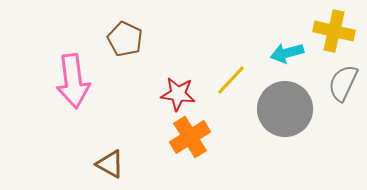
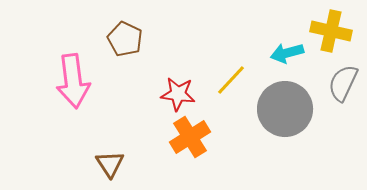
yellow cross: moved 3 px left
brown triangle: rotated 28 degrees clockwise
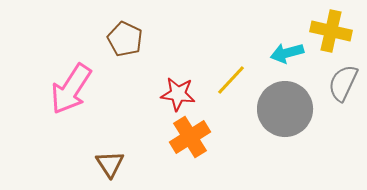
pink arrow: moved 2 px left, 8 px down; rotated 40 degrees clockwise
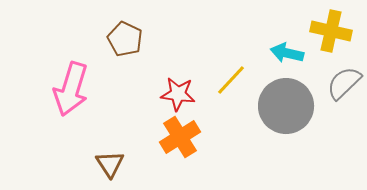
cyan arrow: rotated 28 degrees clockwise
gray semicircle: moved 1 px right; rotated 21 degrees clockwise
pink arrow: rotated 16 degrees counterclockwise
gray circle: moved 1 px right, 3 px up
orange cross: moved 10 px left
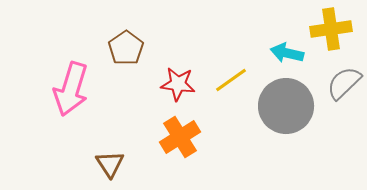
yellow cross: moved 2 px up; rotated 21 degrees counterclockwise
brown pentagon: moved 1 px right, 9 px down; rotated 12 degrees clockwise
yellow line: rotated 12 degrees clockwise
red star: moved 10 px up
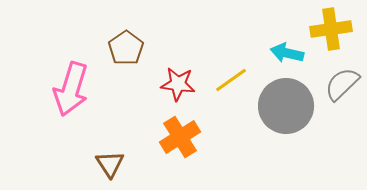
gray semicircle: moved 2 px left, 1 px down
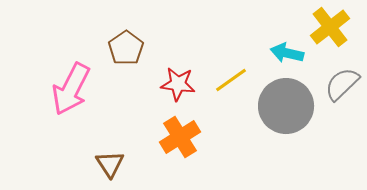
yellow cross: moved 1 px left, 2 px up; rotated 30 degrees counterclockwise
pink arrow: rotated 10 degrees clockwise
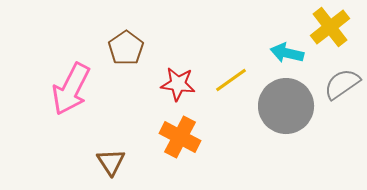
gray semicircle: rotated 9 degrees clockwise
orange cross: rotated 30 degrees counterclockwise
brown triangle: moved 1 px right, 2 px up
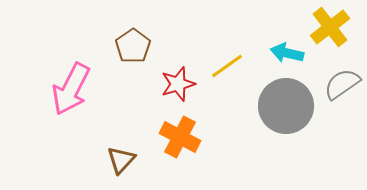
brown pentagon: moved 7 px right, 2 px up
yellow line: moved 4 px left, 14 px up
red star: rotated 24 degrees counterclockwise
brown triangle: moved 10 px right, 2 px up; rotated 16 degrees clockwise
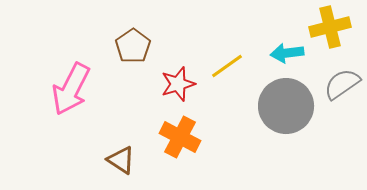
yellow cross: rotated 24 degrees clockwise
cyan arrow: rotated 20 degrees counterclockwise
brown triangle: rotated 40 degrees counterclockwise
